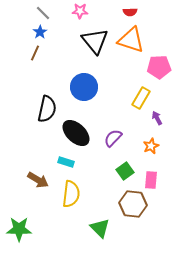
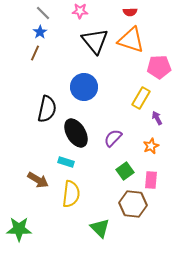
black ellipse: rotated 16 degrees clockwise
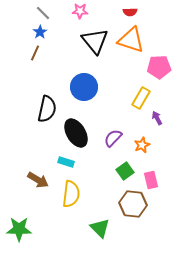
orange star: moved 9 px left, 1 px up
pink rectangle: rotated 18 degrees counterclockwise
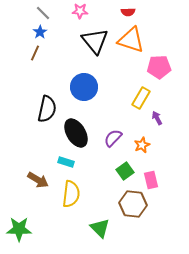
red semicircle: moved 2 px left
